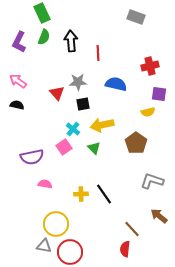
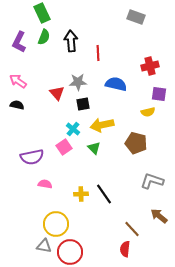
brown pentagon: rotated 20 degrees counterclockwise
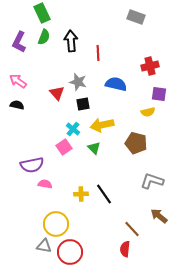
gray star: rotated 18 degrees clockwise
purple semicircle: moved 8 px down
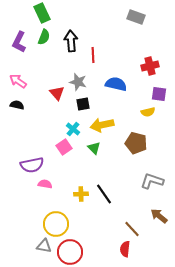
red line: moved 5 px left, 2 px down
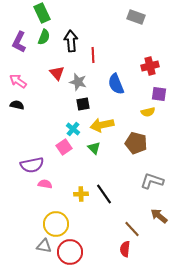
blue semicircle: rotated 125 degrees counterclockwise
red triangle: moved 20 px up
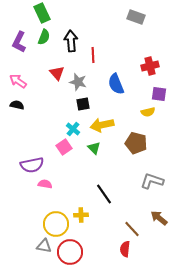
yellow cross: moved 21 px down
brown arrow: moved 2 px down
